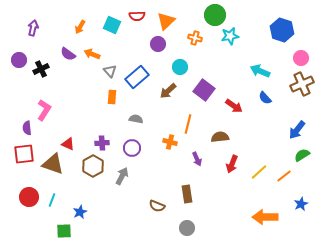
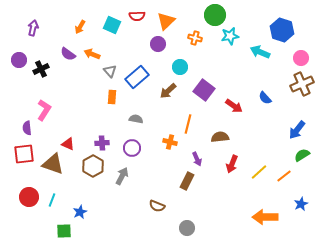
cyan arrow at (260, 71): moved 19 px up
brown rectangle at (187, 194): moved 13 px up; rotated 36 degrees clockwise
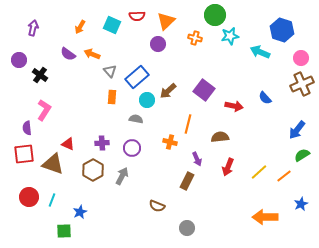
cyan circle at (180, 67): moved 33 px left, 33 px down
black cross at (41, 69): moved 1 px left, 6 px down; rotated 28 degrees counterclockwise
red arrow at (234, 106): rotated 24 degrees counterclockwise
red arrow at (232, 164): moved 4 px left, 3 px down
brown hexagon at (93, 166): moved 4 px down
